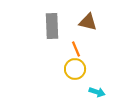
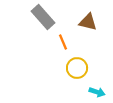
gray rectangle: moved 9 px left, 9 px up; rotated 40 degrees counterclockwise
orange line: moved 13 px left, 7 px up
yellow circle: moved 2 px right, 1 px up
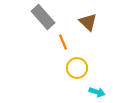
brown triangle: rotated 30 degrees clockwise
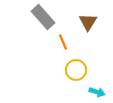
brown triangle: rotated 18 degrees clockwise
yellow circle: moved 1 px left, 2 px down
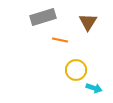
gray rectangle: rotated 65 degrees counterclockwise
orange line: moved 3 px left, 2 px up; rotated 56 degrees counterclockwise
cyan arrow: moved 3 px left, 4 px up
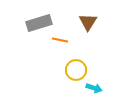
gray rectangle: moved 4 px left, 6 px down
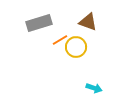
brown triangle: rotated 42 degrees counterclockwise
orange line: rotated 42 degrees counterclockwise
yellow circle: moved 23 px up
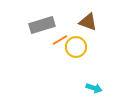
gray rectangle: moved 3 px right, 2 px down
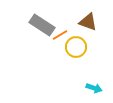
gray rectangle: rotated 50 degrees clockwise
orange line: moved 5 px up
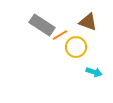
cyan arrow: moved 16 px up
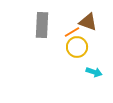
gray rectangle: rotated 60 degrees clockwise
orange line: moved 12 px right, 3 px up
yellow circle: moved 1 px right
